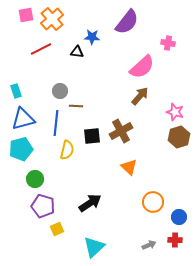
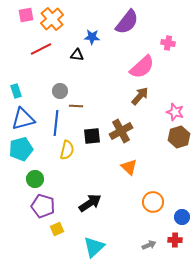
black triangle: moved 3 px down
blue circle: moved 3 px right
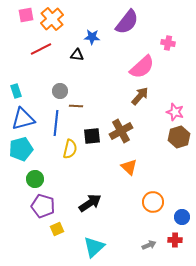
yellow semicircle: moved 3 px right, 1 px up
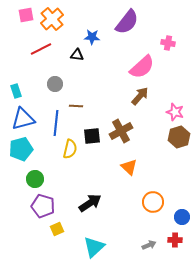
gray circle: moved 5 px left, 7 px up
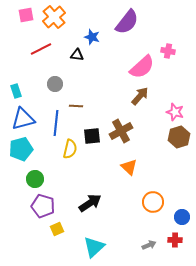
orange cross: moved 2 px right, 2 px up
blue star: rotated 14 degrees clockwise
pink cross: moved 8 px down
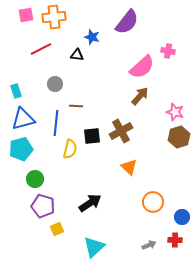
orange cross: rotated 35 degrees clockwise
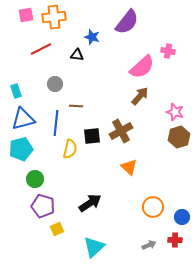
orange circle: moved 5 px down
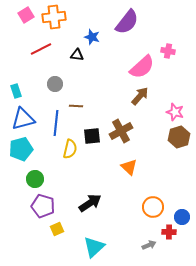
pink square: rotated 21 degrees counterclockwise
red cross: moved 6 px left, 8 px up
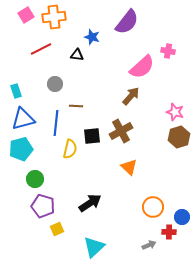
brown arrow: moved 9 px left
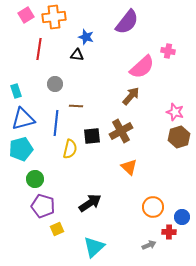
blue star: moved 6 px left
red line: moved 2 px left; rotated 55 degrees counterclockwise
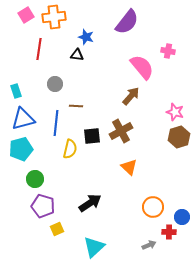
pink semicircle: rotated 88 degrees counterclockwise
